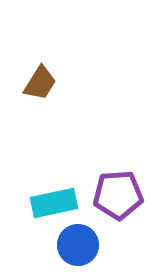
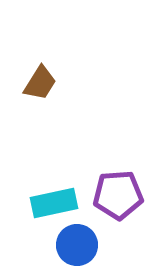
blue circle: moved 1 px left
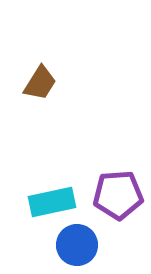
cyan rectangle: moved 2 px left, 1 px up
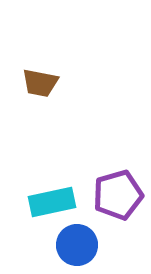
brown trapezoid: rotated 69 degrees clockwise
purple pentagon: rotated 12 degrees counterclockwise
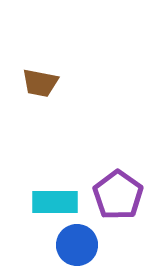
purple pentagon: rotated 21 degrees counterclockwise
cyan rectangle: moved 3 px right; rotated 12 degrees clockwise
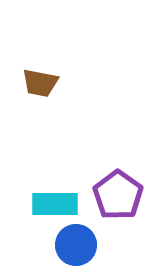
cyan rectangle: moved 2 px down
blue circle: moved 1 px left
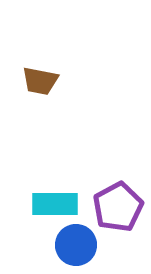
brown trapezoid: moved 2 px up
purple pentagon: moved 12 px down; rotated 9 degrees clockwise
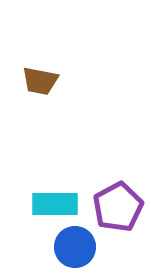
blue circle: moved 1 px left, 2 px down
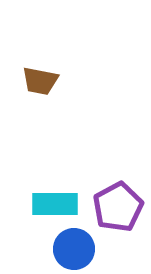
blue circle: moved 1 px left, 2 px down
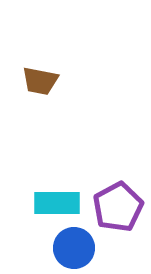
cyan rectangle: moved 2 px right, 1 px up
blue circle: moved 1 px up
